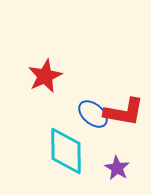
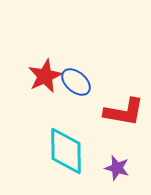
blue ellipse: moved 17 px left, 32 px up
purple star: rotated 15 degrees counterclockwise
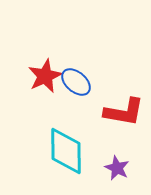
purple star: rotated 10 degrees clockwise
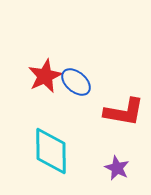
cyan diamond: moved 15 px left
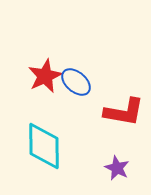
cyan diamond: moved 7 px left, 5 px up
